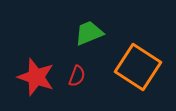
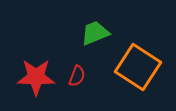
green trapezoid: moved 6 px right
red star: rotated 18 degrees counterclockwise
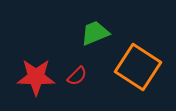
red semicircle: rotated 25 degrees clockwise
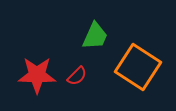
green trapezoid: moved 3 px down; rotated 136 degrees clockwise
red star: moved 1 px right, 2 px up
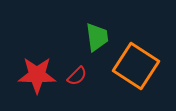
green trapezoid: moved 2 px right, 1 px down; rotated 32 degrees counterclockwise
orange square: moved 2 px left, 1 px up
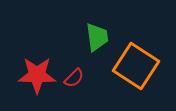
red semicircle: moved 3 px left, 2 px down
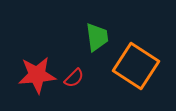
red star: rotated 6 degrees counterclockwise
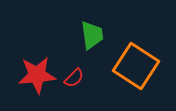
green trapezoid: moved 5 px left, 2 px up
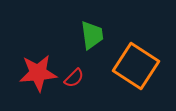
red star: moved 1 px right, 2 px up
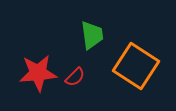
red semicircle: moved 1 px right, 1 px up
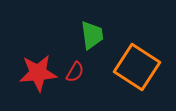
orange square: moved 1 px right, 1 px down
red semicircle: moved 5 px up; rotated 15 degrees counterclockwise
